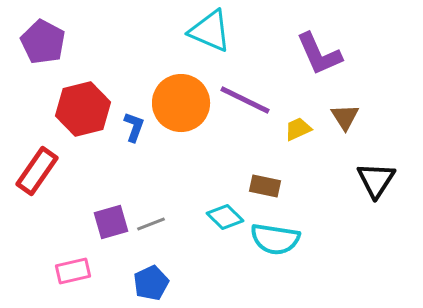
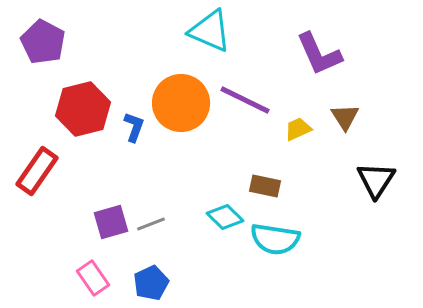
pink rectangle: moved 20 px right, 7 px down; rotated 68 degrees clockwise
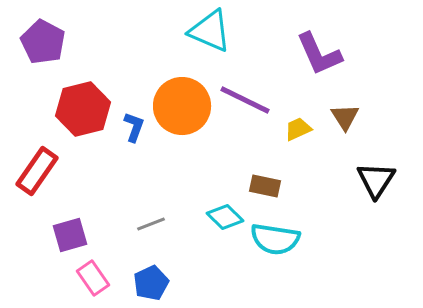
orange circle: moved 1 px right, 3 px down
purple square: moved 41 px left, 13 px down
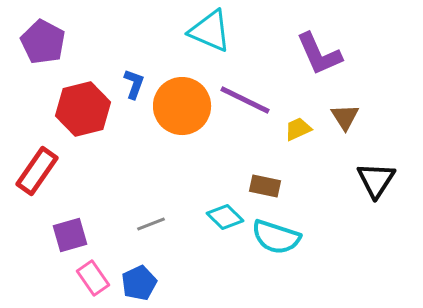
blue L-shape: moved 43 px up
cyan semicircle: moved 1 px right, 2 px up; rotated 9 degrees clockwise
blue pentagon: moved 12 px left
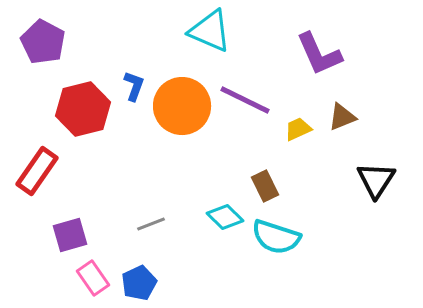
blue L-shape: moved 2 px down
brown triangle: moved 3 px left; rotated 40 degrees clockwise
brown rectangle: rotated 52 degrees clockwise
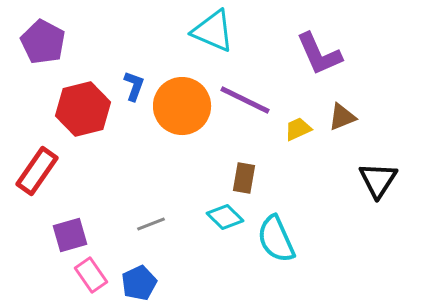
cyan triangle: moved 3 px right
black triangle: moved 2 px right
brown rectangle: moved 21 px left, 8 px up; rotated 36 degrees clockwise
cyan semicircle: moved 2 px down; rotated 48 degrees clockwise
pink rectangle: moved 2 px left, 3 px up
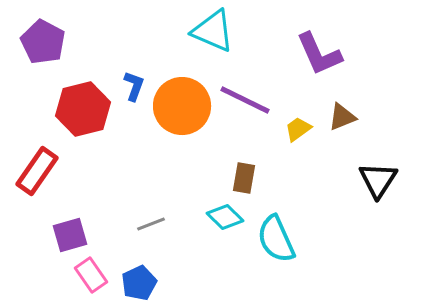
yellow trapezoid: rotated 12 degrees counterclockwise
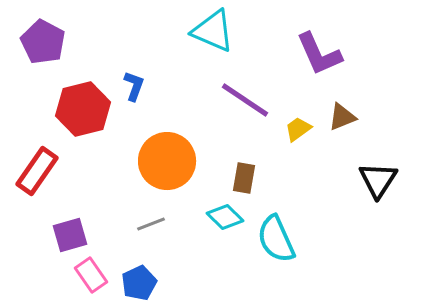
purple line: rotated 8 degrees clockwise
orange circle: moved 15 px left, 55 px down
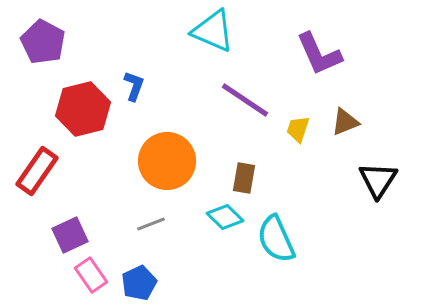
brown triangle: moved 3 px right, 5 px down
yellow trapezoid: rotated 36 degrees counterclockwise
purple square: rotated 9 degrees counterclockwise
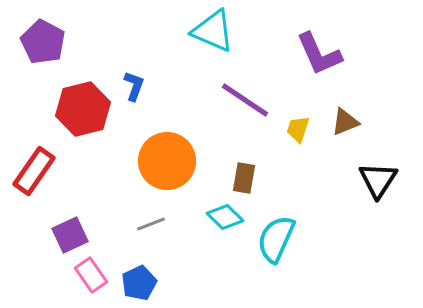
red rectangle: moved 3 px left
cyan semicircle: rotated 48 degrees clockwise
